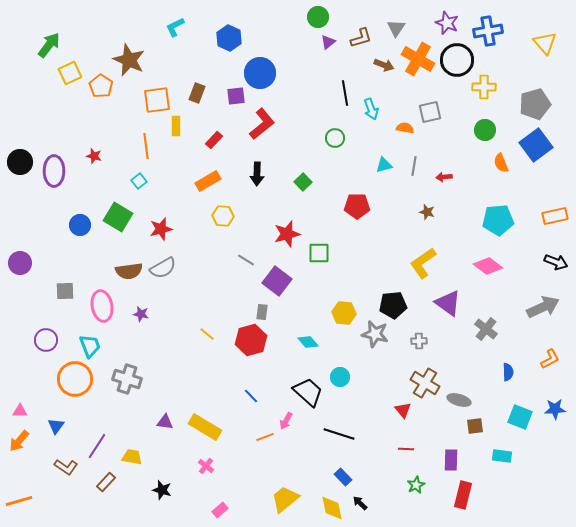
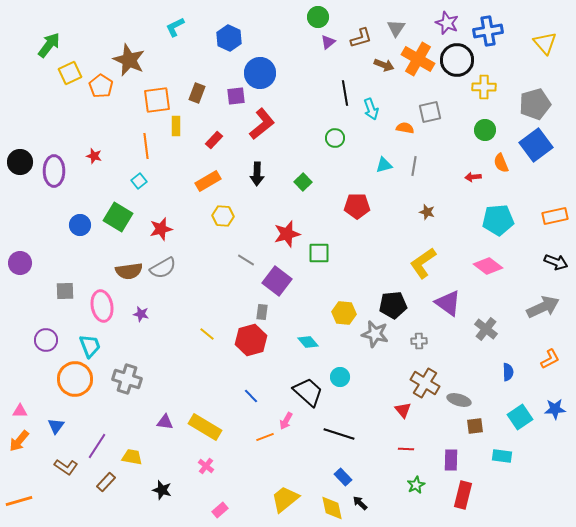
red arrow at (444, 177): moved 29 px right
cyan square at (520, 417): rotated 35 degrees clockwise
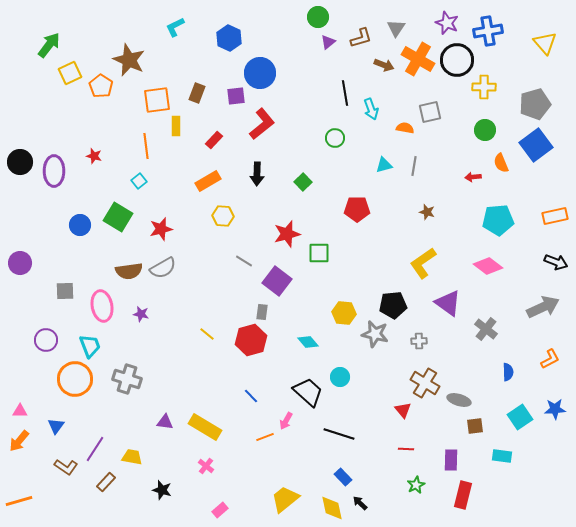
red pentagon at (357, 206): moved 3 px down
gray line at (246, 260): moved 2 px left, 1 px down
purple line at (97, 446): moved 2 px left, 3 px down
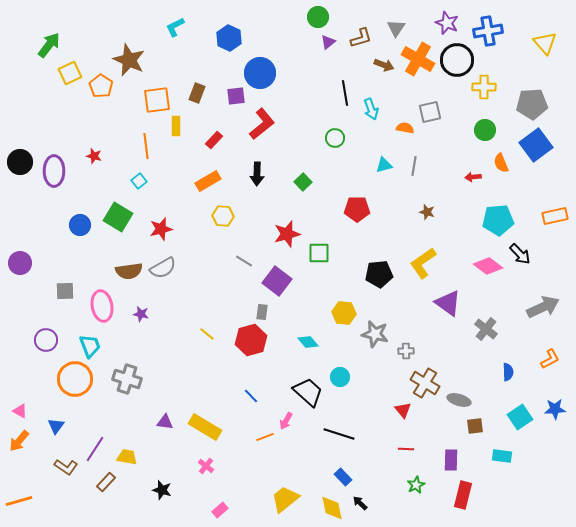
gray pentagon at (535, 104): moved 3 px left; rotated 12 degrees clockwise
black arrow at (556, 262): moved 36 px left, 8 px up; rotated 25 degrees clockwise
black pentagon at (393, 305): moved 14 px left, 31 px up
gray cross at (419, 341): moved 13 px left, 10 px down
pink triangle at (20, 411): rotated 28 degrees clockwise
yellow trapezoid at (132, 457): moved 5 px left
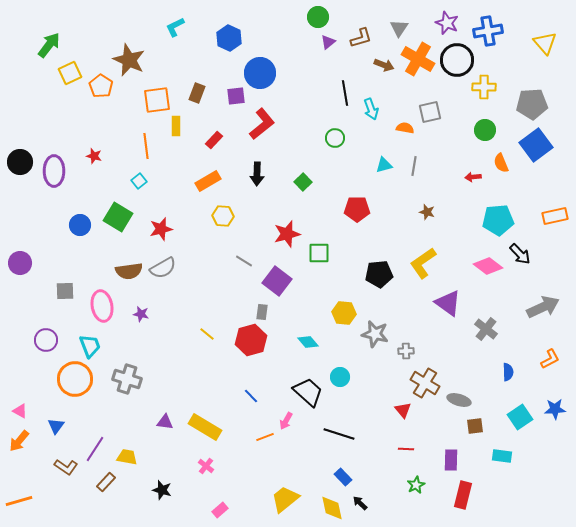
gray triangle at (396, 28): moved 3 px right
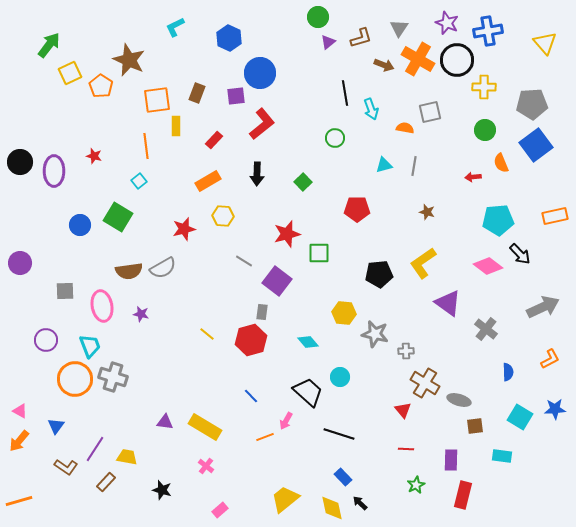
red star at (161, 229): moved 23 px right
gray cross at (127, 379): moved 14 px left, 2 px up
cyan square at (520, 417): rotated 25 degrees counterclockwise
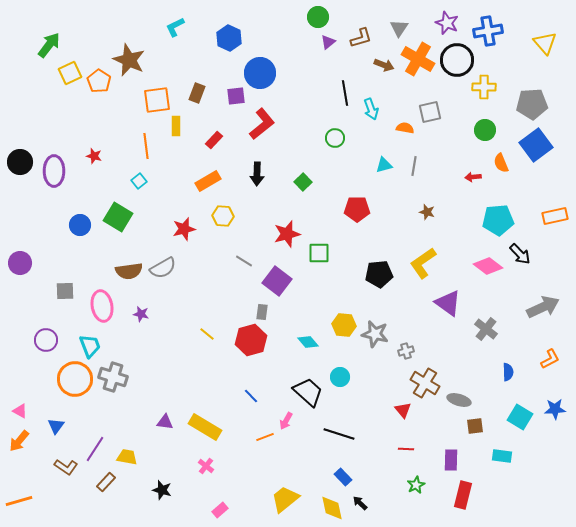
orange pentagon at (101, 86): moved 2 px left, 5 px up
yellow hexagon at (344, 313): moved 12 px down
gray cross at (406, 351): rotated 14 degrees counterclockwise
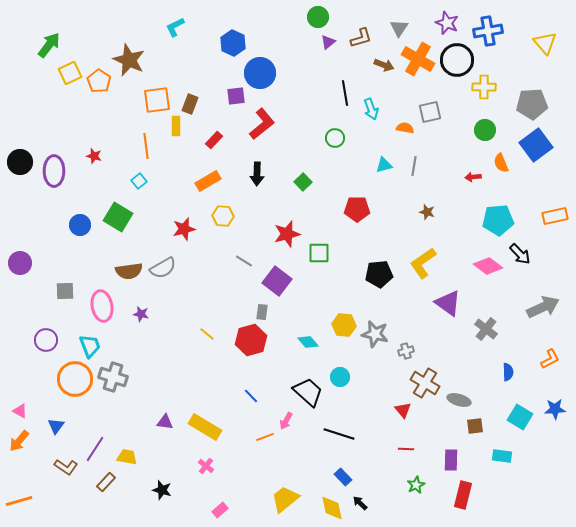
blue hexagon at (229, 38): moved 4 px right, 5 px down
brown rectangle at (197, 93): moved 7 px left, 11 px down
